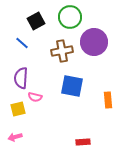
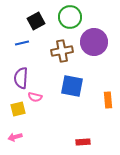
blue line: rotated 56 degrees counterclockwise
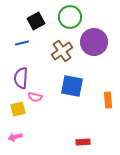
brown cross: rotated 25 degrees counterclockwise
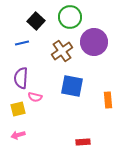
black square: rotated 18 degrees counterclockwise
pink arrow: moved 3 px right, 2 px up
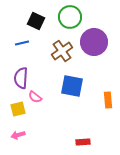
black square: rotated 18 degrees counterclockwise
pink semicircle: rotated 24 degrees clockwise
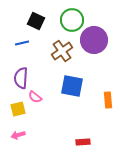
green circle: moved 2 px right, 3 px down
purple circle: moved 2 px up
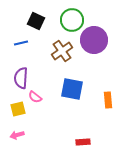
blue line: moved 1 px left
blue square: moved 3 px down
pink arrow: moved 1 px left
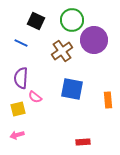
blue line: rotated 40 degrees clockwise
